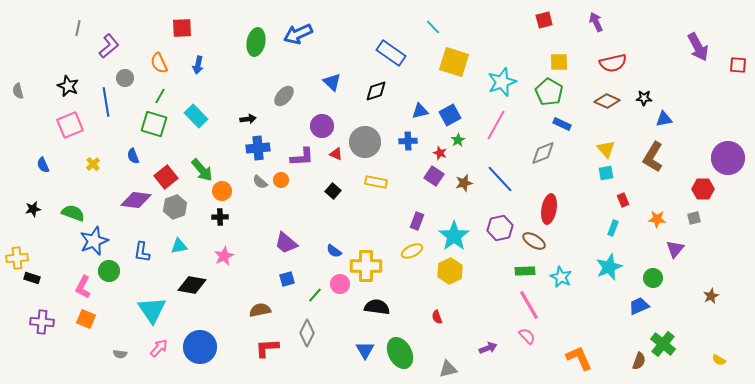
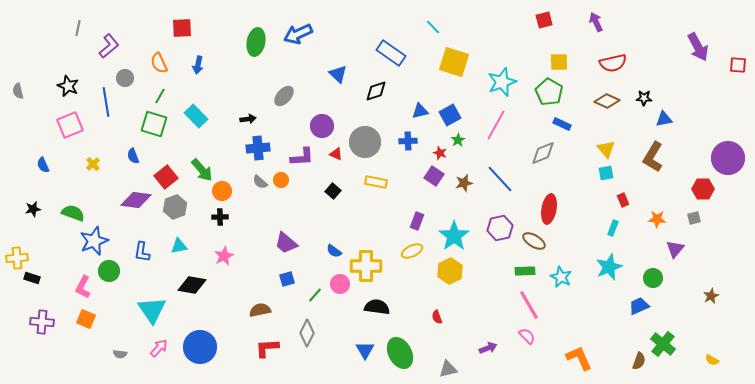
blue triangle at (332, 82): moved 6 px right, 8 px up
yellow semicircle at (719, 360): moved 7 px left
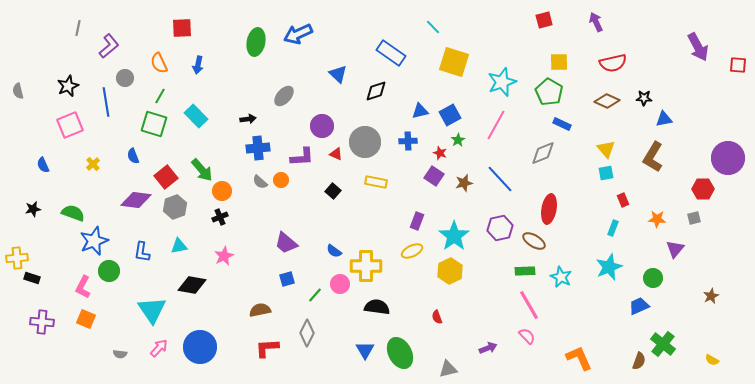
black star at (68, 86): rotated 25 degrees clockwise
black cross at (220, 217): rotated 21 degrees counterclockwise
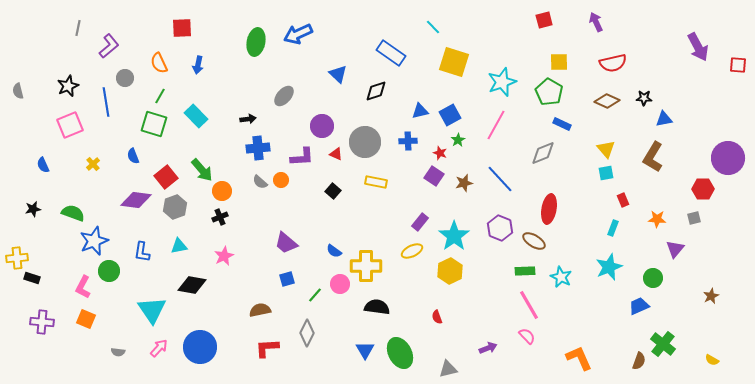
purple rectangle at (417, 221): moved 3 px right, 1 px down; rotated 18 degrees clockwise
purple hexagon at (500, 228): rotated 25 degrees counterclockwise
gray semicircle at (120, 354): moved 2 px left, 2 px up
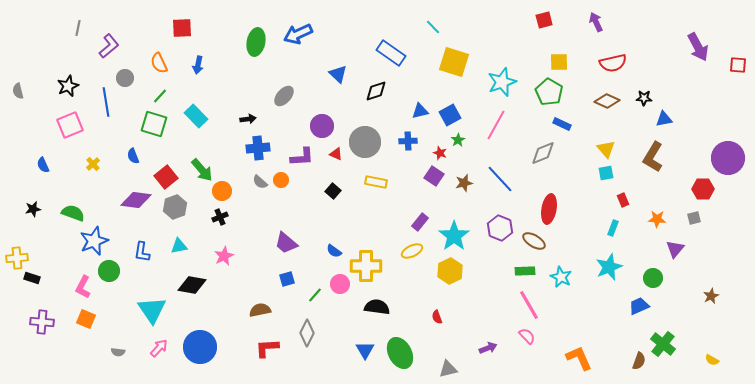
green line at (160, 96): rotated 14 degrees clockwise
